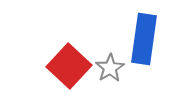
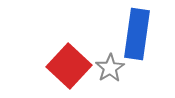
blue rectangle: moved 7 px left, 5 px up
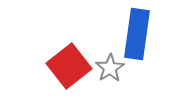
red square: rotated 9 degrees clockwise
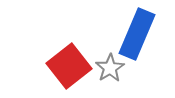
blue rectangle: rotated 15 degrees clockwise
